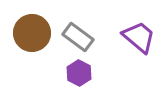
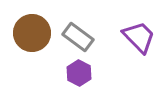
purple trapezoid: rotated 6 degrees clockwise
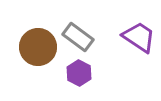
brown circle: moved 6 px right, 14 px down
purple trapezoid: rotated 12 degrees counterclockwise
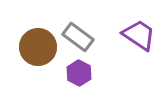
purple trapezoid: moved 2 px up
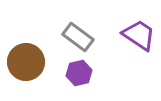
brown circle: moved 12 px left, 15 px down
purple hexagon: rotated 20 degrees clockwise
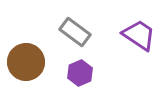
gray rectangle: moved 3 px left, 5 px up
purple hexagon: moved 1 px right; rotated 10 degrees counterclockwise
